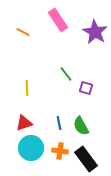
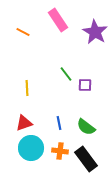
purple square: moved 1 px left, 3 px up; rotated 16 degrees counterclockwise
green semicircle: moved 5 px right, 1 px down; rotated 24 degrees counterclockwise
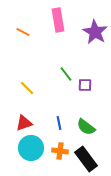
pink rectangle: rotated 25 degrees clockwise
yellow line: rotated 42 degrees counterclockwise
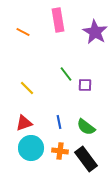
blue line: moved 1 px up
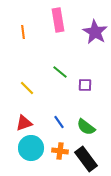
orange line: rotated 56 degrees clockwise
green line: moved 6 px left, 2 px up; rotated 14 degrees counterclockwise
blue line: rotated 24 degrees counterclockwise
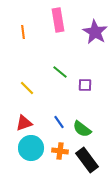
green semicircle: moved 4 px left, 2 px down
black rectangle: moved 1 px right, 1 px down
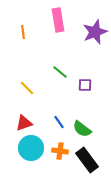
purple star: rotated 20 degrees clockwise
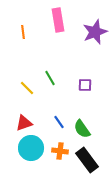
green line: moved 10 px left, 6 px down; rotated 21 degrees clockwise
green semicircle: rotated 18 degrees clockwise
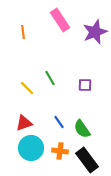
pink rectangle: moved 2 px right; rotated 25 degrees counterclockwise
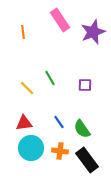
purple star: moved 2 px left
red triangle: rotated 12 degrees clockwise
